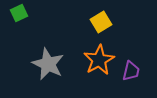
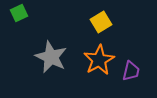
gray star: moved 3 px right, 7 px up
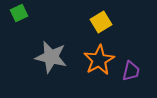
gray star: rotated 12 degrees counterclockwise
